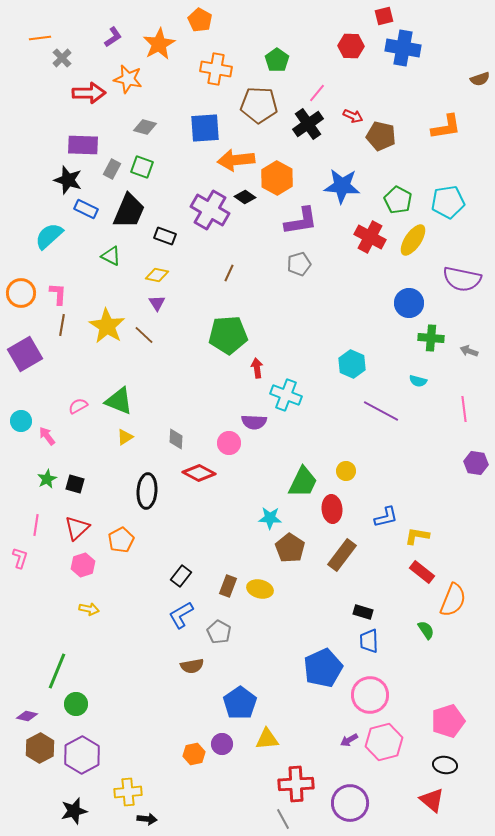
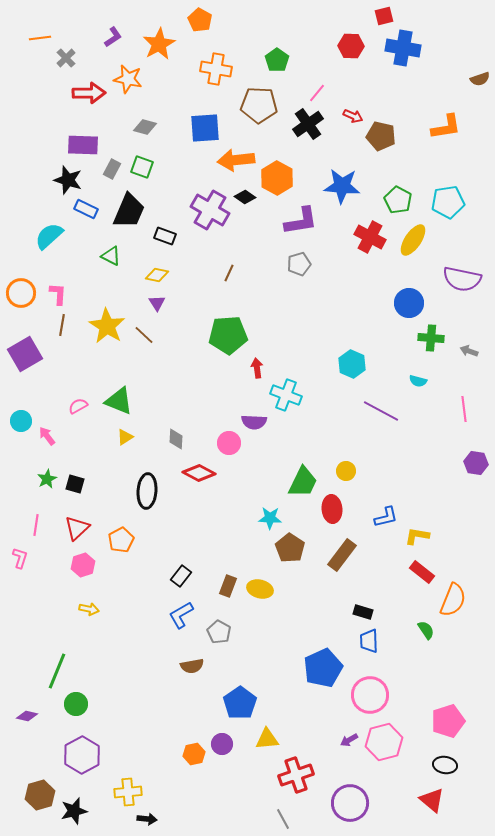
gray cross at (62, 58): moved 4 px right
brown hexagon at (40, 748): moved 47 px down; rotated 12 degrees clockwise
red cross at (296, 784): moved 9 px up; rotated 16 degrees counterclockwise
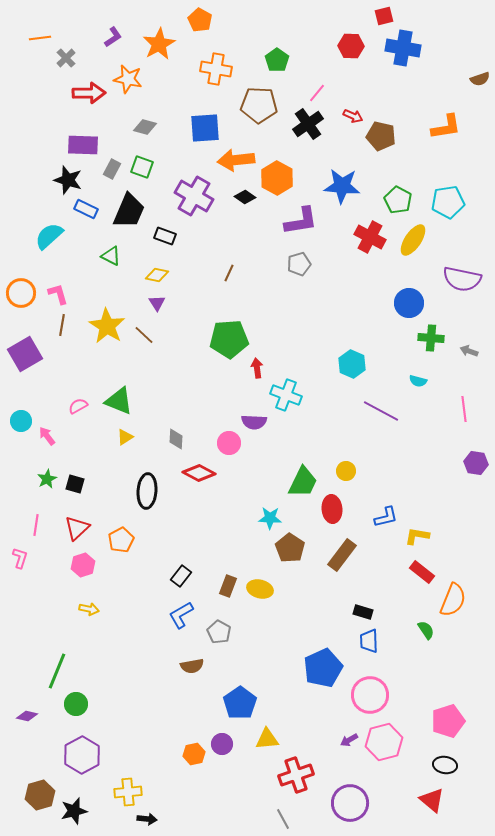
purple cross at (210, 210): moved 16 px left, 14 px up
pink L-shape at (58, 294): rotated 20 degrees counterclockwise
green pentagon at (228, 335): moved 1 px right, 4 px down
